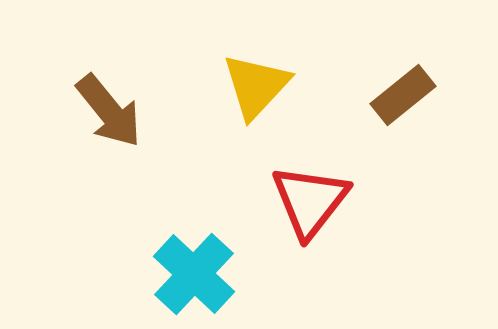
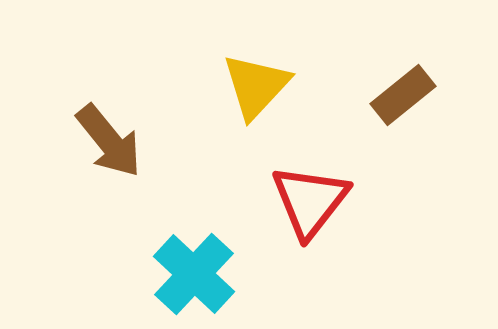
brown arrow: moved 30 px down
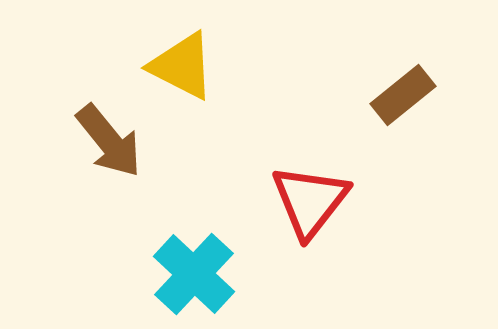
yellow triangle: moved 74 px left, 20 px up; rotated 46 degrees counterclockwise
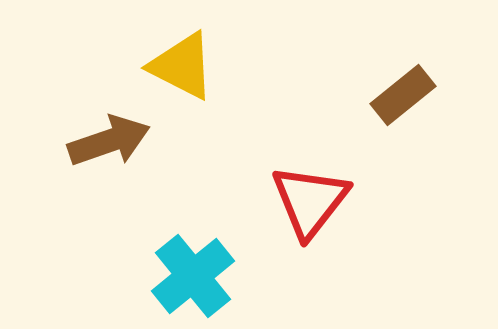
brown arrow: rotated 70 degrees counterclockwise
cyan cross: moved 1 px left, 2 px down; rotated 8 degrees clockwise
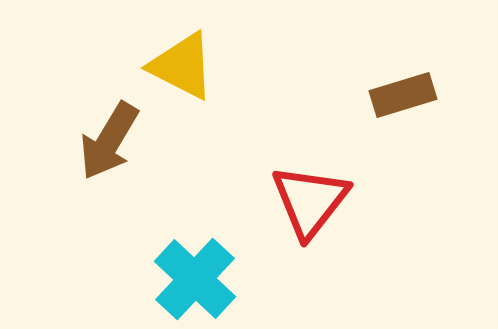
brown rectangle: rotated 22 degrees clockwise
brown arrow: rotated 140 degrees clockwise
cyan cross: moved 2 px right, 3 px down; rotated 8 degrees counterclockwise
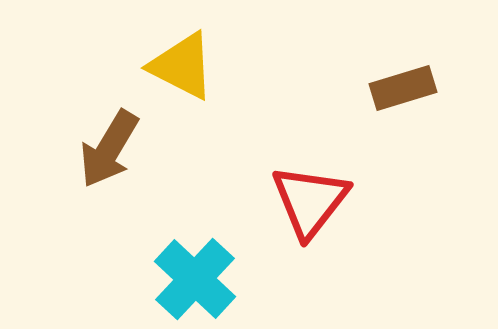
brown rectangle: moved 7 px up
brown arrow: moved 8 px down
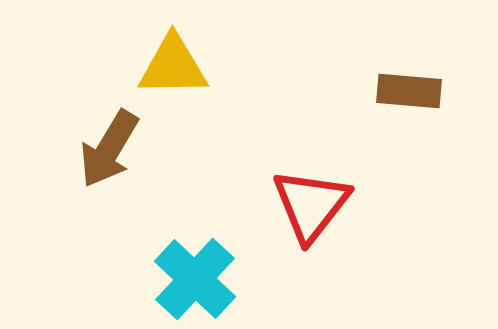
yellow triangle: moved 9 px left; rotated 28 degrees counterclockwise
brown rectangle: moved 6 px right, 3 px down; rotated 22 degrees clockwise
red triangle: moved 1 px right, 4 px down
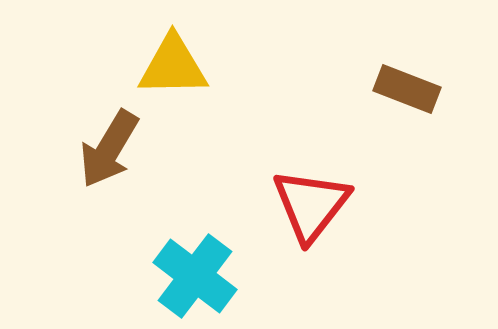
brown rectangle: moved 2 px left, 2 px up; rotated 16 degrees clockwise
cyan cross: moved 3 px up; rotated 6 degrees counterclockwise
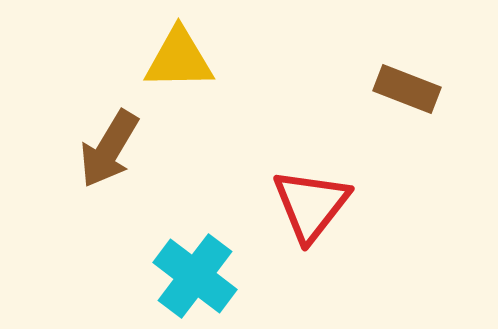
yellow triangle: moved 6 px right, 7 px up
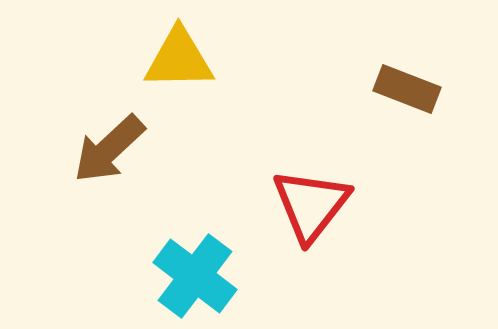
brown arrow: rotated 16 degrees clockwise
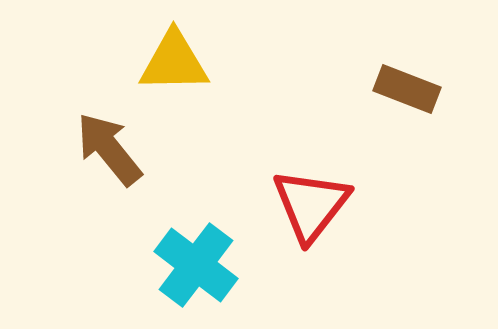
yellow triangle: moved 5 px left, 3 px down
brown arrow: rotated 94 degrees clockwise
cyan cross: moved 1 px right, 11 px up
